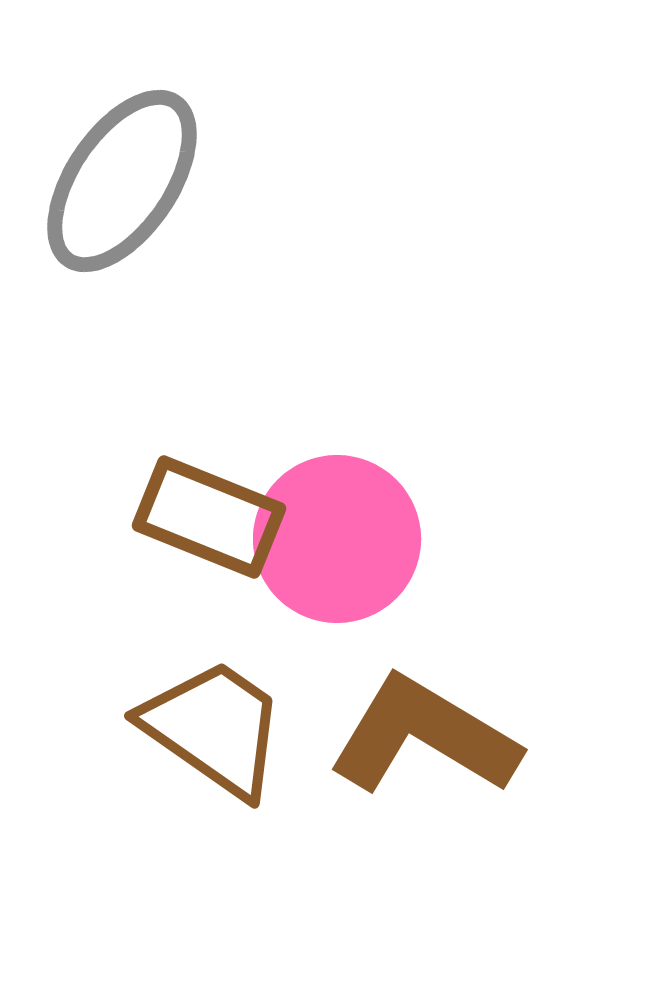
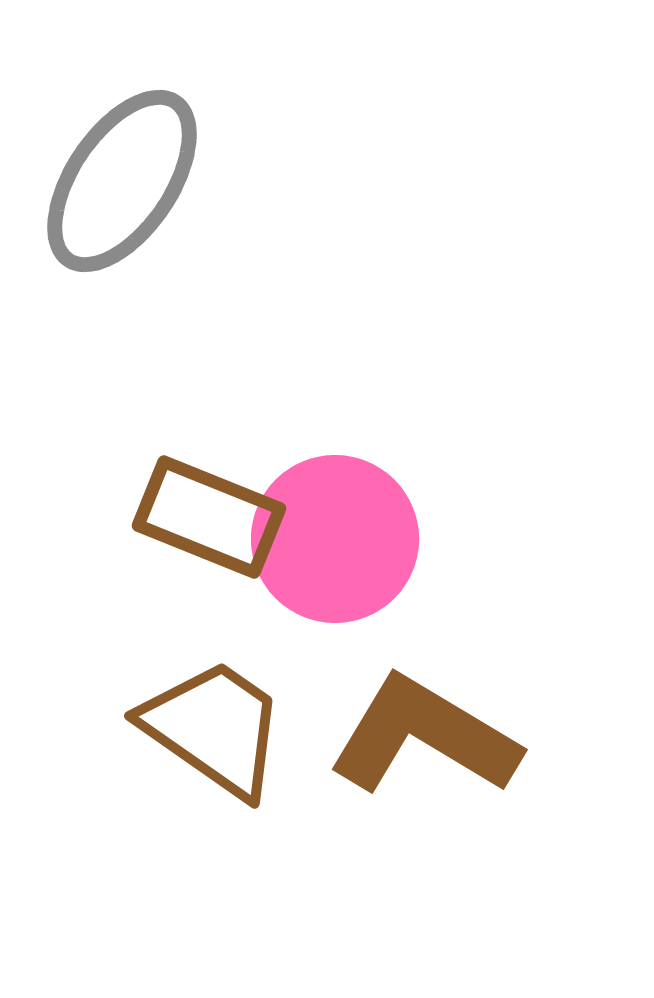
pink circle: moved 2 px left
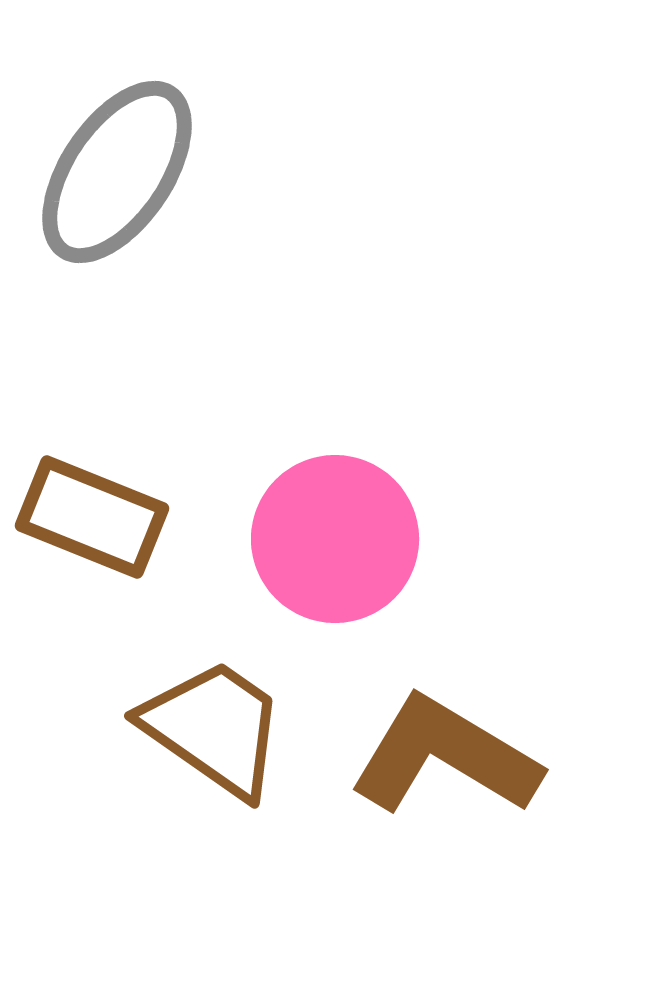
gray ellipse: moved 5 px left, 9 px up
brown rectangle: moved 117 px left
brown L-shape: moved 21 px right, 20 px down
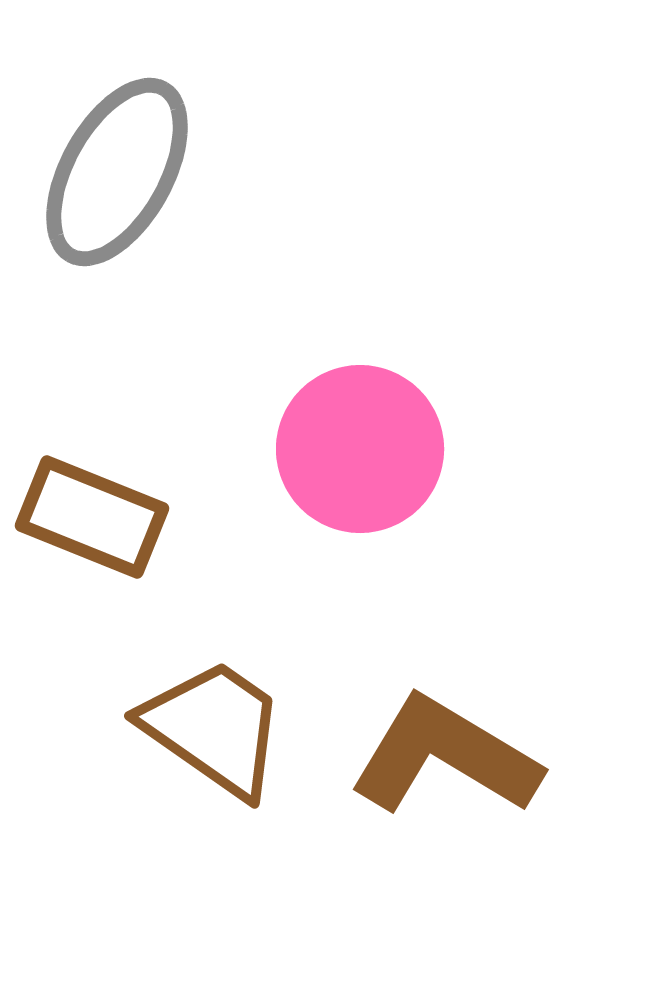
gray ellipse: rotated 5 degrees counterclockwise
pink circle: moved 25 px right, 90 px up
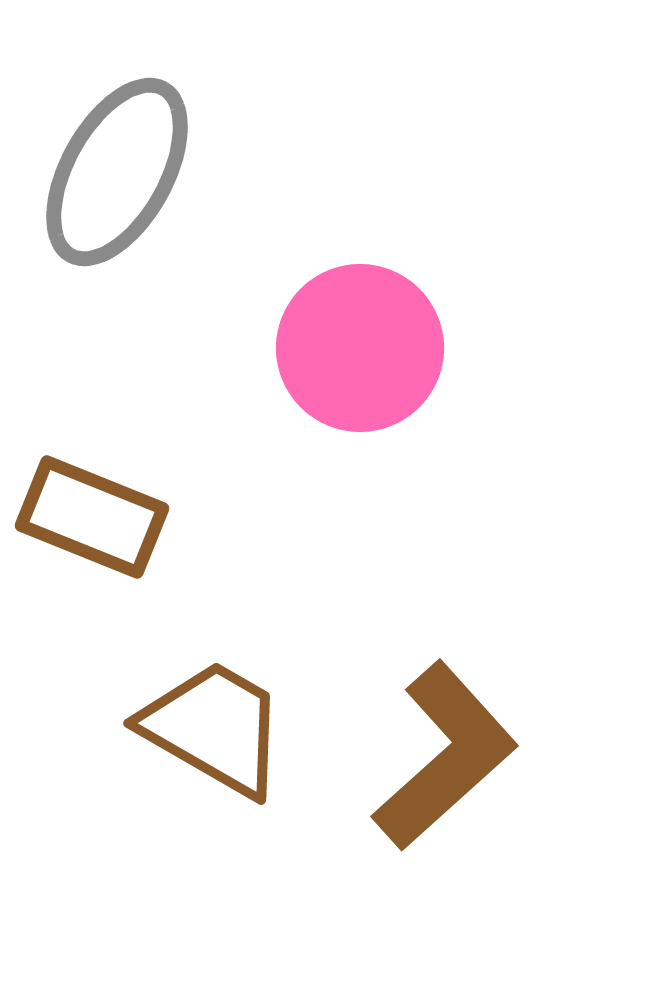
pink circle: moved 101 px up
brown trapezoid: rotated 5 degrees counterclockwise
brown L-shape: rotated 107 degrees clockwise
